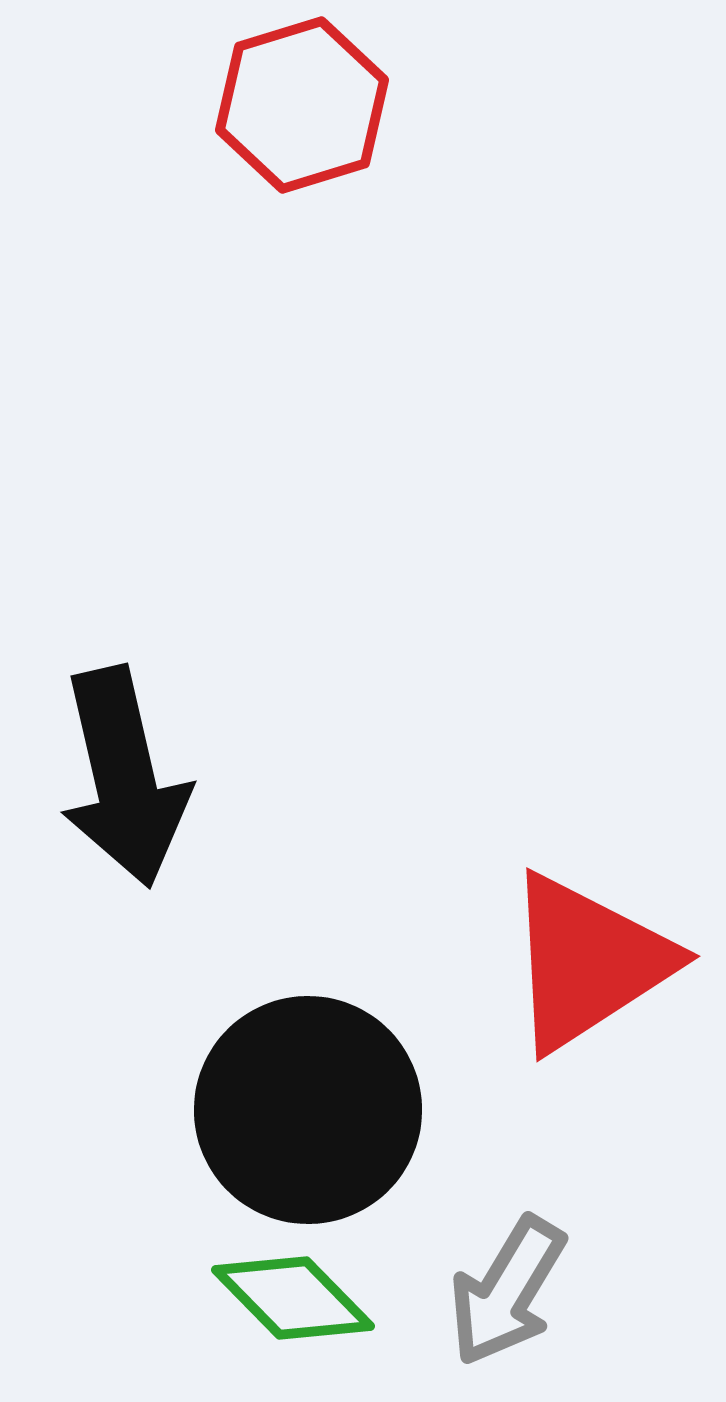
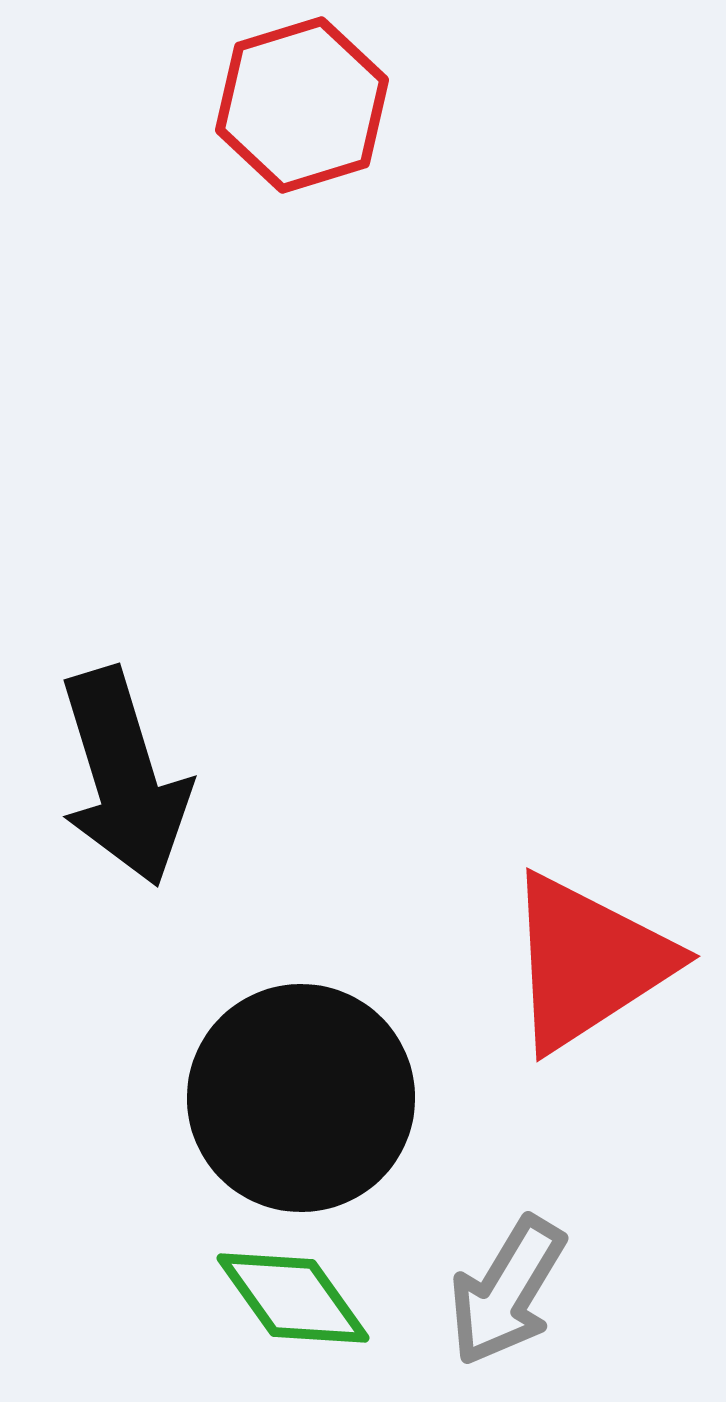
black arrow: rotated 4 degrees counterclockwise
black circle: moved 7 px left, 12 px up
green diamond: rotated 9 degrees clockwise
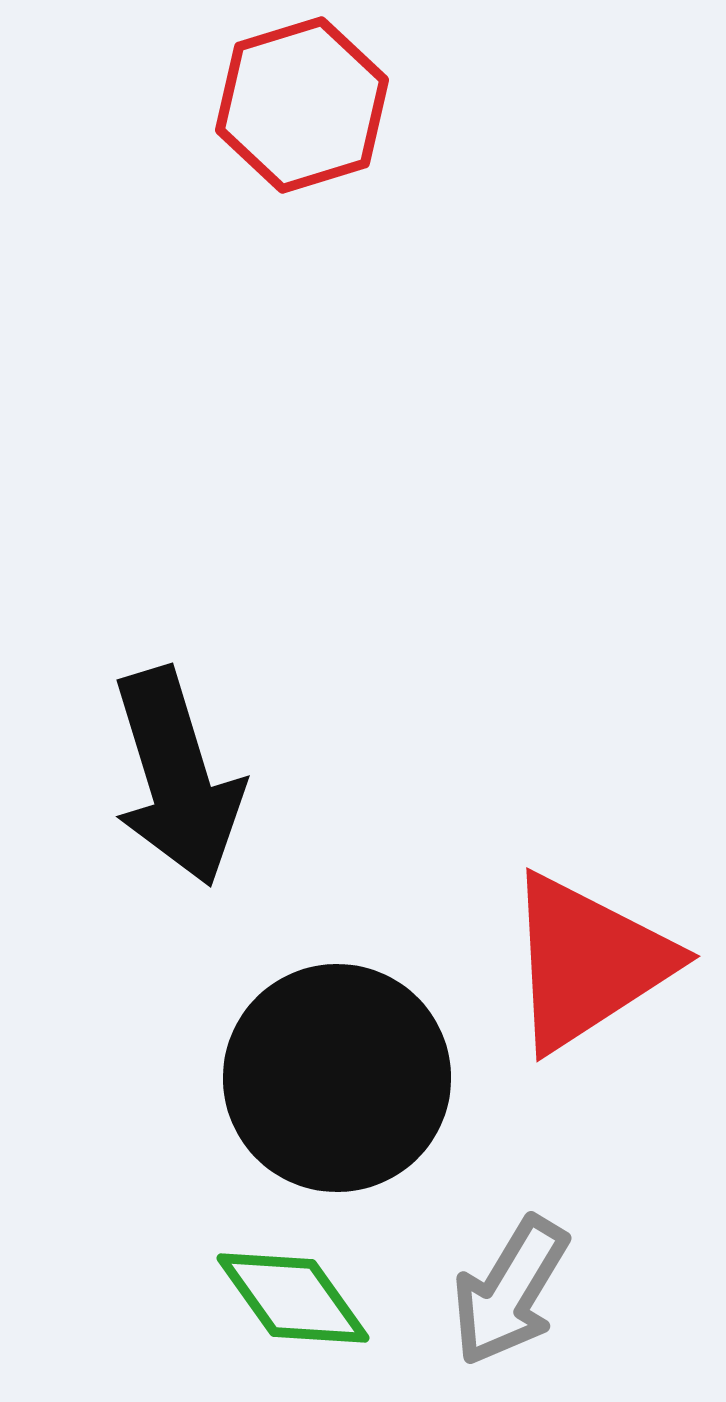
black arrow: moved 53 px right
black circle: moved 36 px right, 20 px up
gray arrow: moved 3 px right
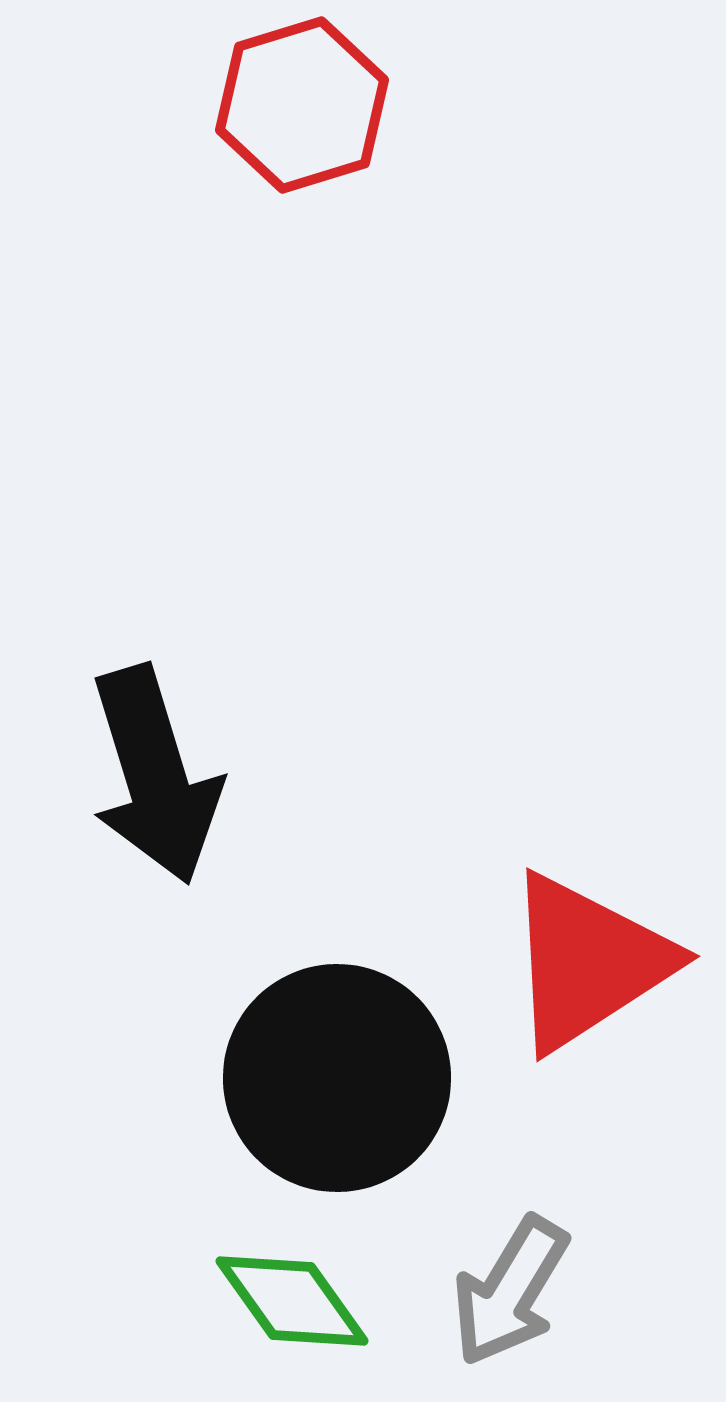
black arrow: moved 22 px left, 2 px up
green diamond: moved 1 px left, 3 px down
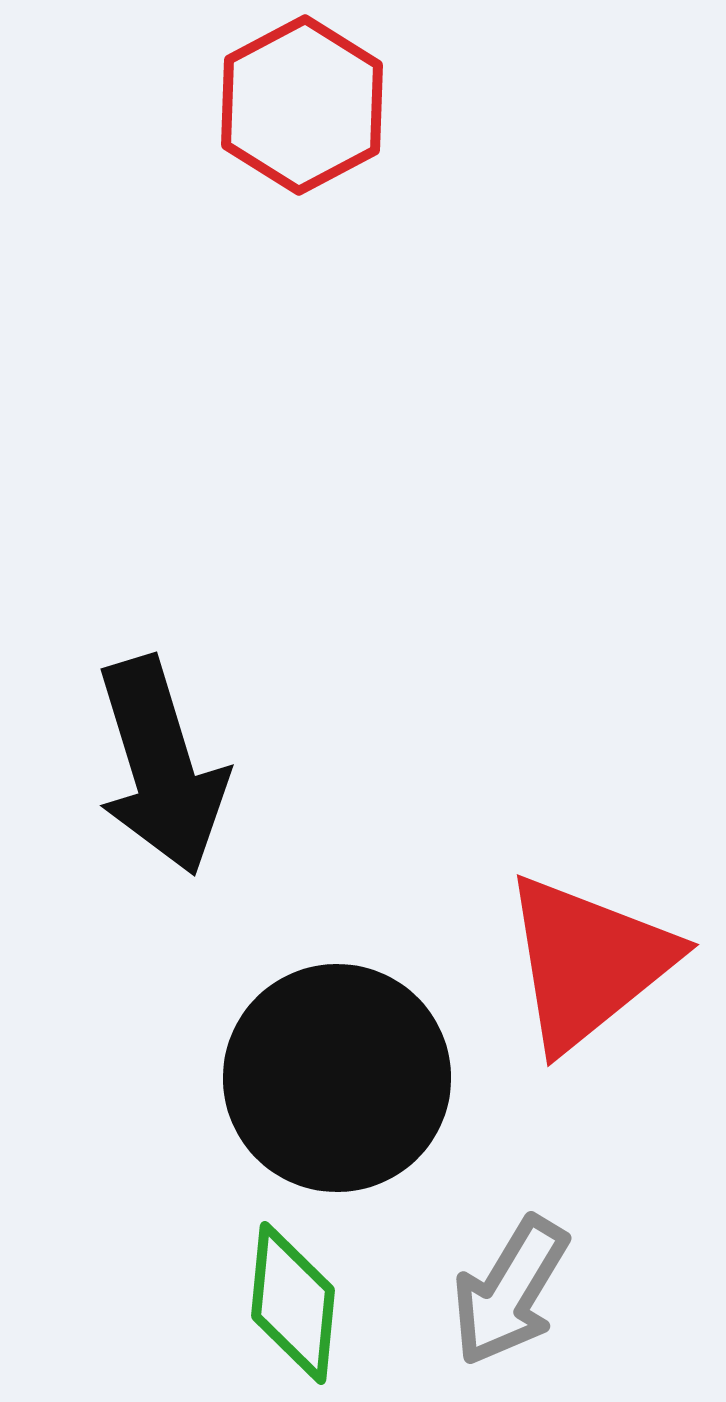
red hexagon: rotated 11 degrees counterclockwise
black arrow: moved 6 px right, 9 px up
red triangle: rotated 6 degrees counterclockwise
green diamond: moved 1 px right, 2 px down; rotated 41 degrees clockwise
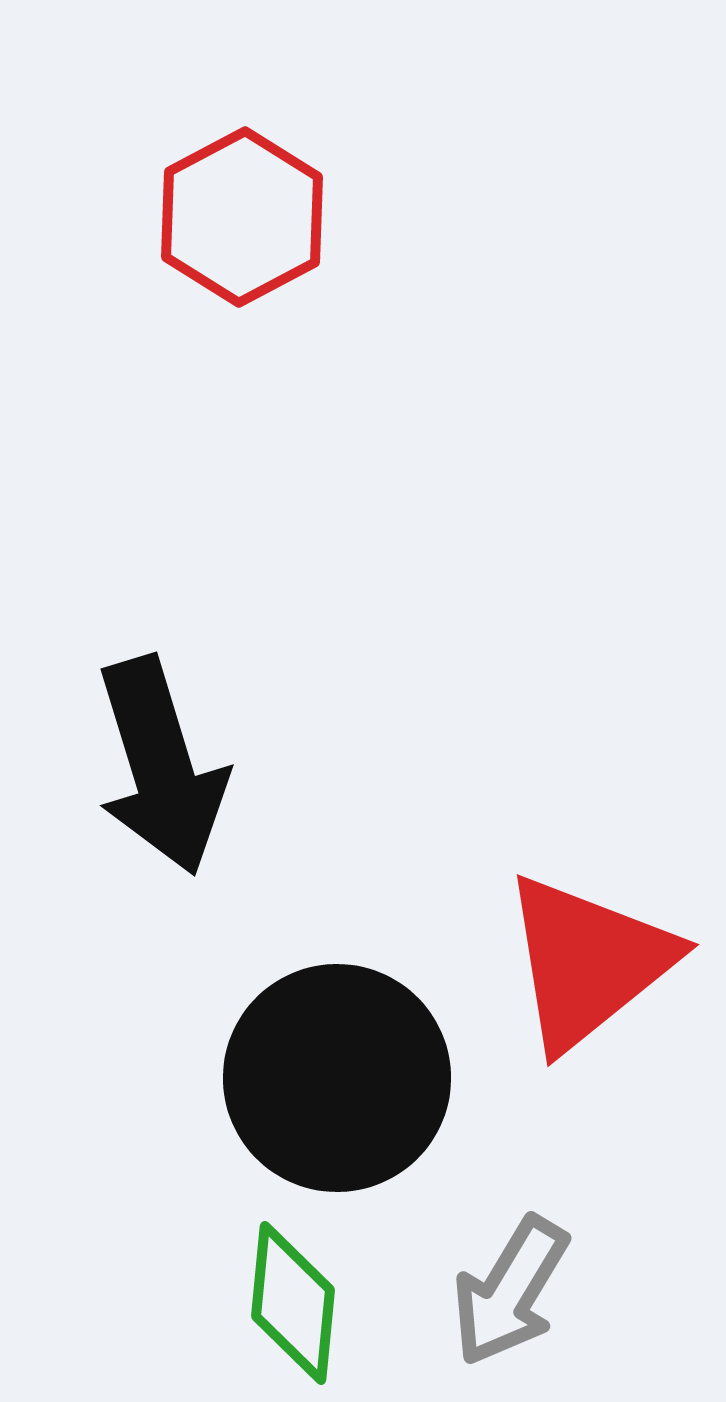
red hexagon: moved 60 px left, 112 px down
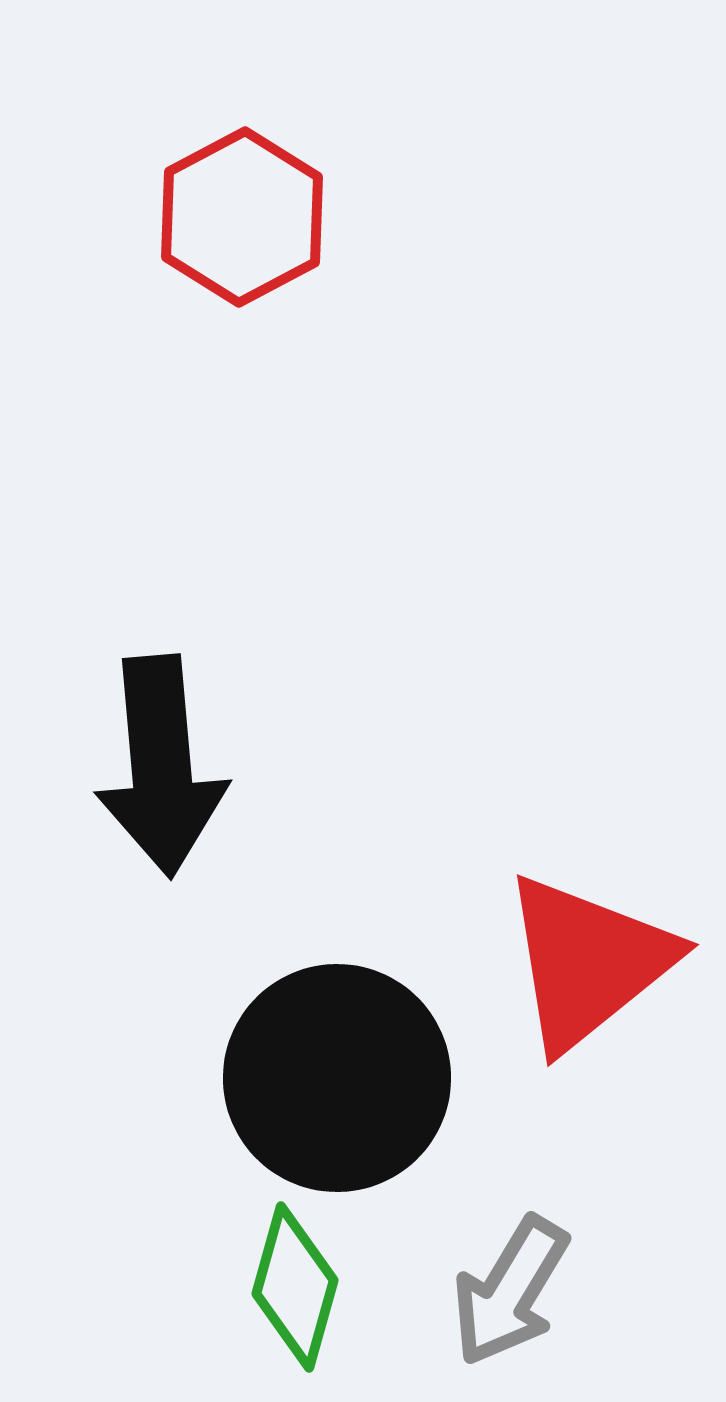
black arrow: rotated 12 degrees clockwise
green diamond: moved 2 px right, 16 px up; rotated 10 degrees clockwise
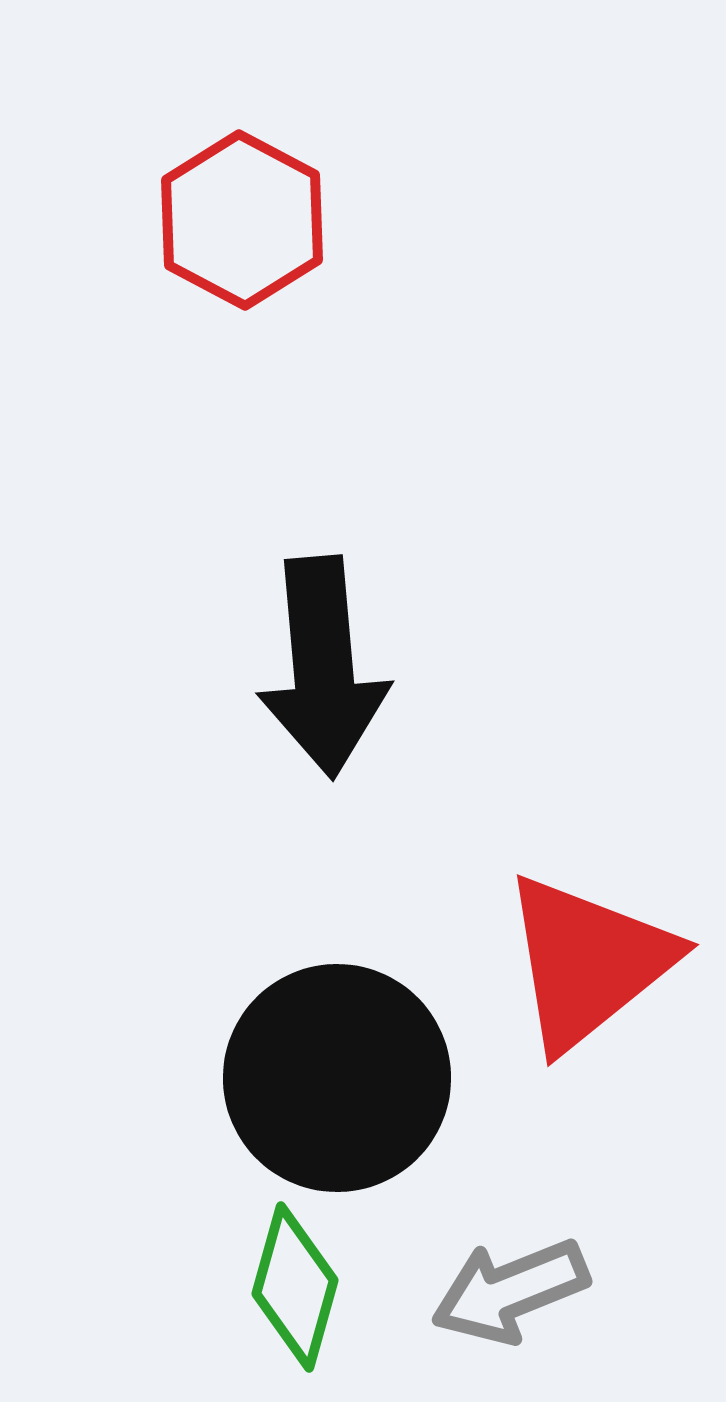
red hexagon: moved 3 px down; rotated 4 degrees counterclockwise
black arrow: moved 162 px right, 99 px up
gray arrow: rotated 37 degrees clockwise
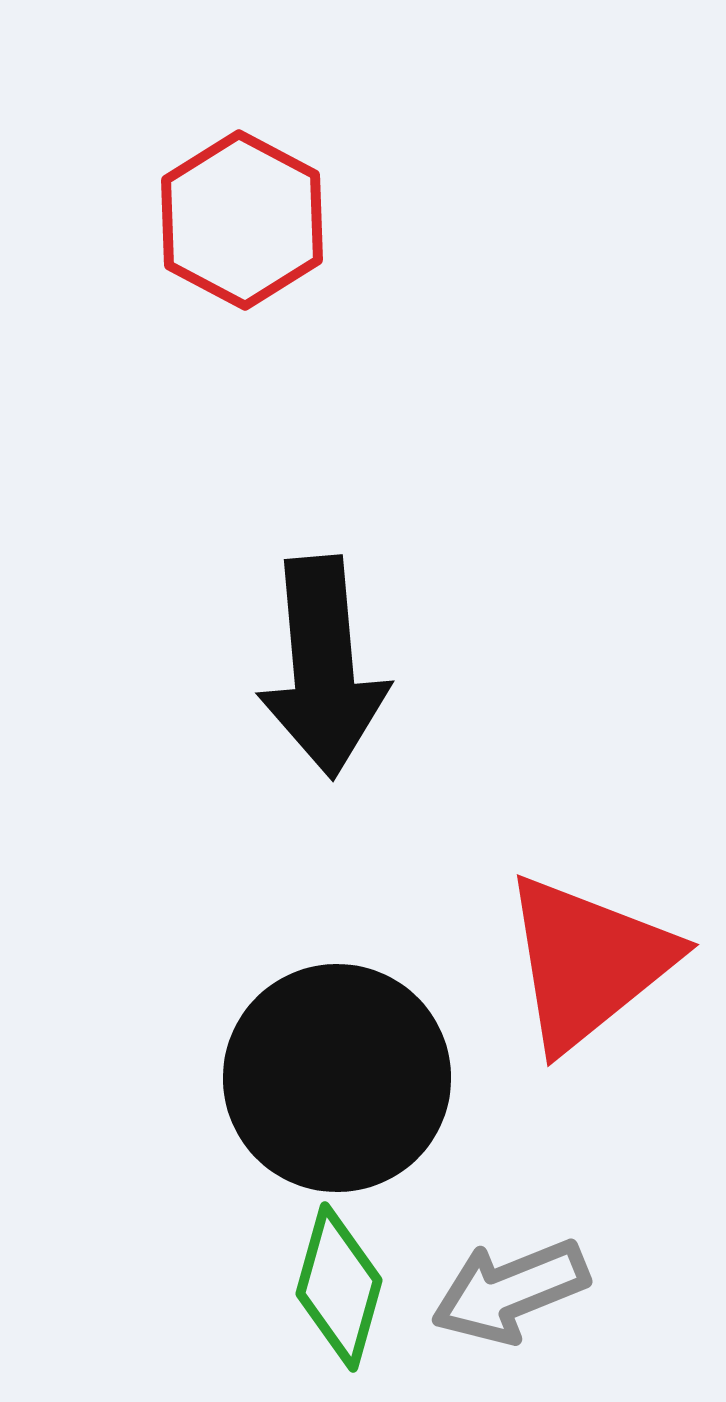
green diamond: moved 44 px right
